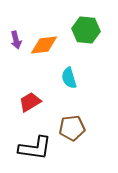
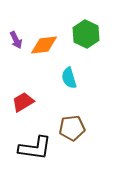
green hexagon: moved 4 px down; rotated 20 degrees clockwise
purple arrow: rotated 12 degrees counterclockwise
red trapezoid: moved 7 px left
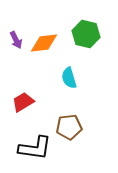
green hexagon: rotated 12 degrees counterclockwise
orange diamond: moved 2 px up
brown pentagon: moved 3 px left, 1 px up
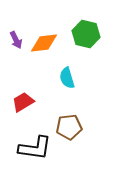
cyan semicircle: moved 2 px left
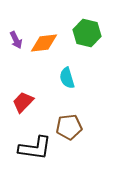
green hexagon: moved 1 px right, 1 px up
red trapezoid: rotated 15 degrees counterclockwise
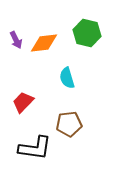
brown pentagon: moved 3 px up
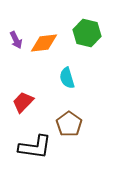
brown pentagon: rotated 30 degrees counterclockwise
black L-shape: moved 1 px up
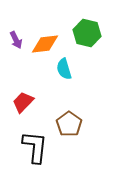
orange diamond: moved 1 px right, 1 px down
cyan semicircle: moved 3 px left, 9 px up
black L-shape: rotated 92 degrees counterclockwise
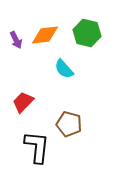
orange diamond: moved 9 px up
cyan semicircle: rotated 25 degrees counterclockwise
brown pentagon: rotated 20 degrees counterclockwise
black L-shape: moved 2 px right
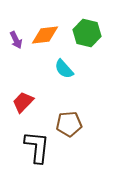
brown pentagon: rotated 20 degrees counterclockwise
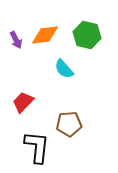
green hexagon: moved 2 px down
